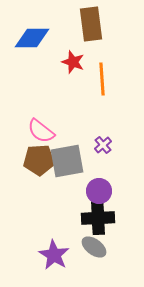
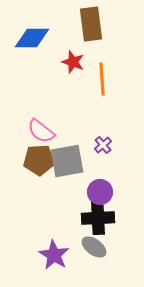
purple circle: moved 1 px right, 1 px down
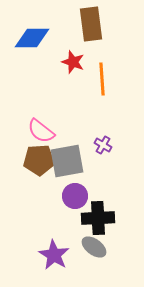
purple cross: rotated 18 degrees counterclockwise
purple circle: moved 25 px left, 4 px down
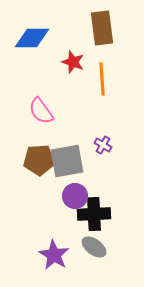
brown rectangle: moved 11 px right, 4 px down
pink semicircle: moved 20 px up; rotated 16 degrees clockwise
black cross: moved 4 px left, 4 px up
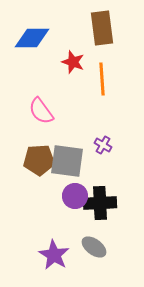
gray square: rotated 18 degrees clockwise
black cross: moved 6 px right, 11 px up
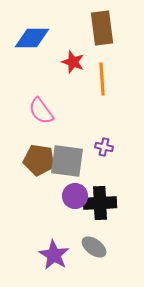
purple cross: moved 1 px right, 2 px down; rotated 18 degrees counterclockwise
brown pentagon: rotated 12 degrees clockwise
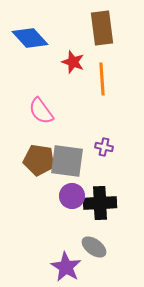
blue diamond: moved 2 px left; rotated 48 degrees clockwise
purple circle: moved 3 px left
purple star: moved 12 px right, 12 px down
